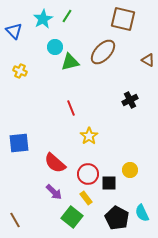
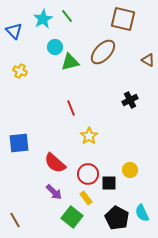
green line: rotated 72 degrees counterclockwise
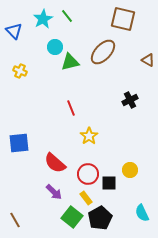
black pentagon: moved 17 px left; rotated 15 degrees clockwise
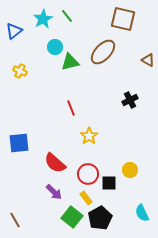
blue triangle: rotated 36 degrees clockwise
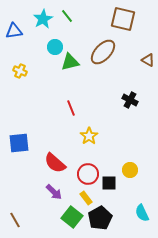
blue triangle: rotated 30 degrees clockwise
black cross: rotated 35 degrees counterclockwise
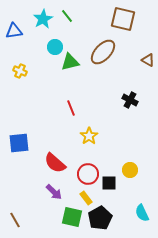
green square: rotated 25 degrees counterclockwise
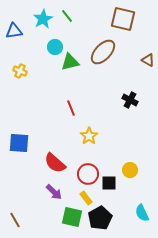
blue square: rotated 10 degrees clockwise
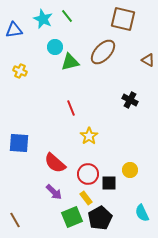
cyan star: rotated 18 degrees counterclockwise
blue triangle: moved 1 px up
green square: rotated 35 degrees counterclockwise
